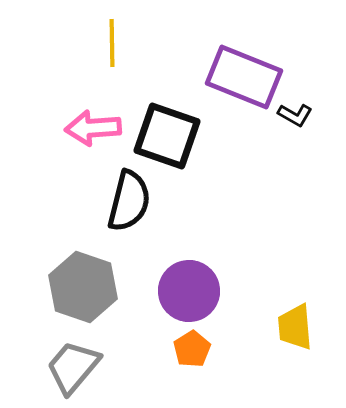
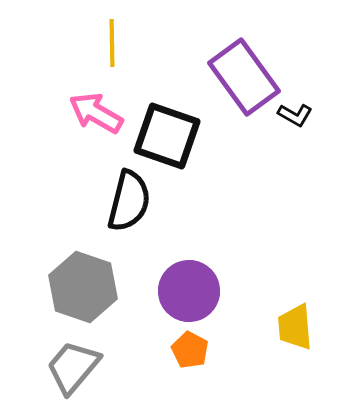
purple rectangle: rotated 32 degrees clockwise
pink arrow: moved 3 px right, 15 px up; rotated 34 degrees clockwise
orange pentagon: moved 2 px left, 1 px down; rotated 12 degrees counterclockwise
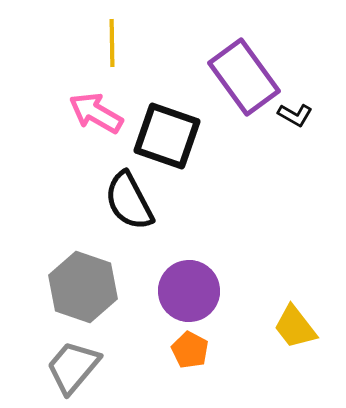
black semicircle: rotated 138 degrees clockwise
yellow trapezoid: rotated 33 degrees counterclockwise
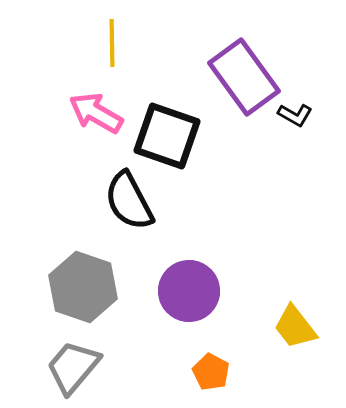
orange pentagon: moved 21 px right, 22 px down
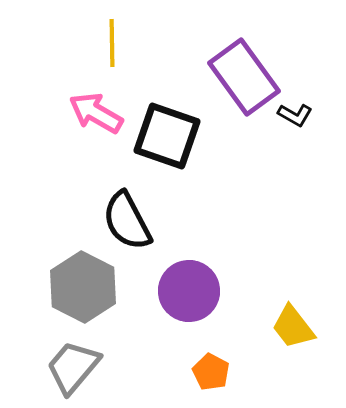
black semicircle: moved 2 px left, 20 px down
gray hexagon: rotated 8 degrees clockwise
yellow trapezoid: moved 2 px left
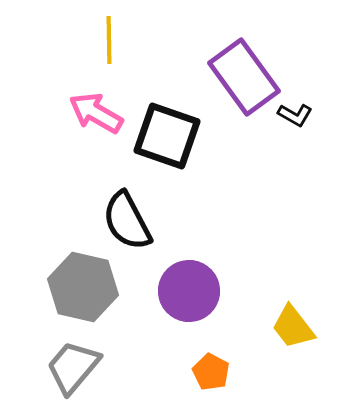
yellow line: moved 3 px left, 3 px up
gray hexagon: rotated 14 degrees counterclockwise
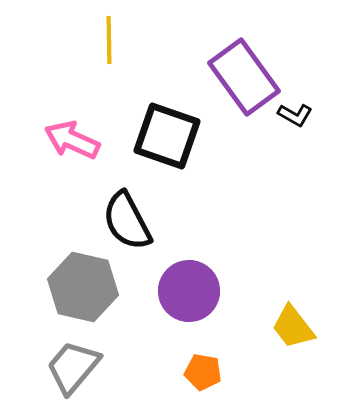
pink arrow: moved 24 px left, 27 px down; rotated 6 degrees counterclockwise
orange pentagon: moved 8 px left; rotated 18 degrees counterclockwise
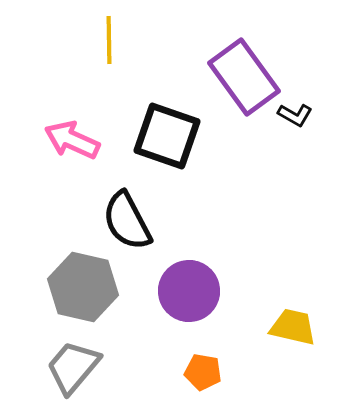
yellow trapezoid: rotated 141 degrees clockwise
